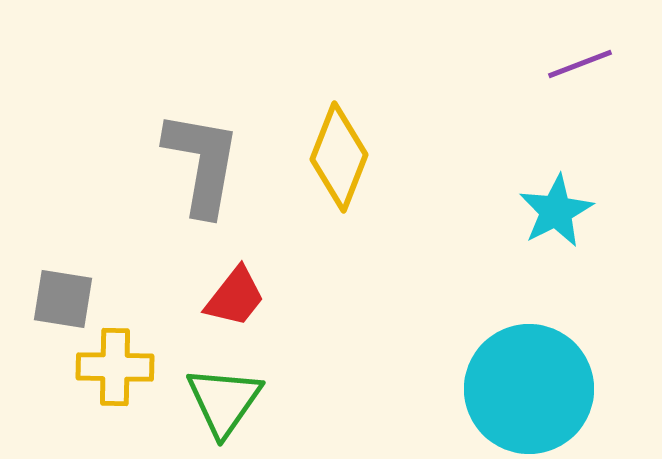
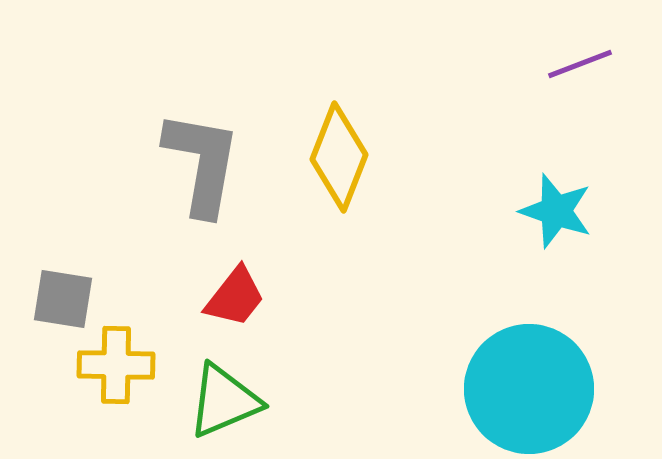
cyan star: rotated 26 degrees counterclockwise
yellow cross: moved 1 px right, 2 px up
green triangle: rotated 32 degrees clockwise
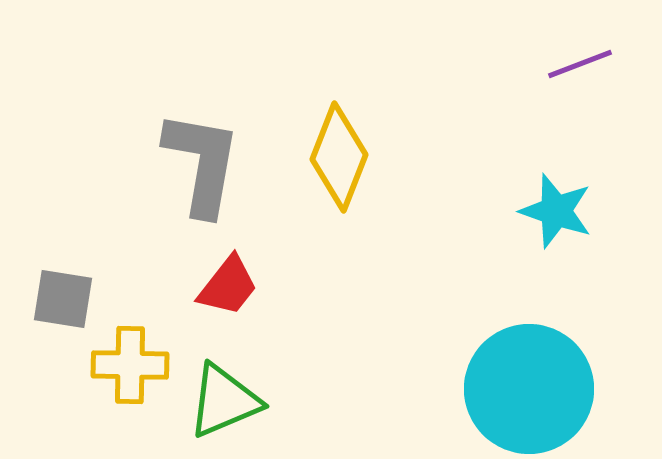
red trapezoid: moved 7 px left, 11 px up
yellow cross: moved 14 px right
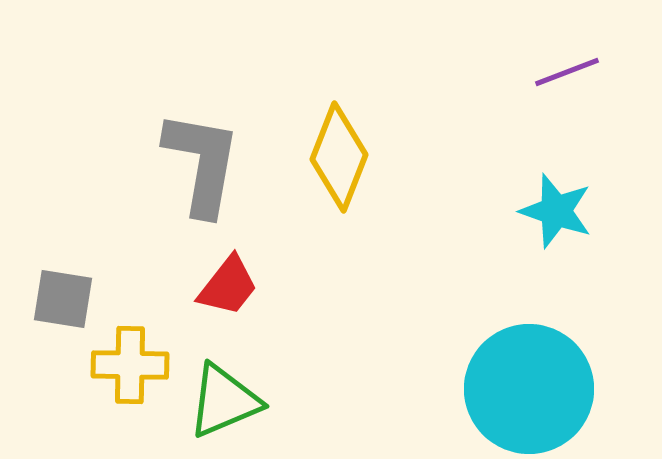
purple line: moved 13 px left, 8 px down
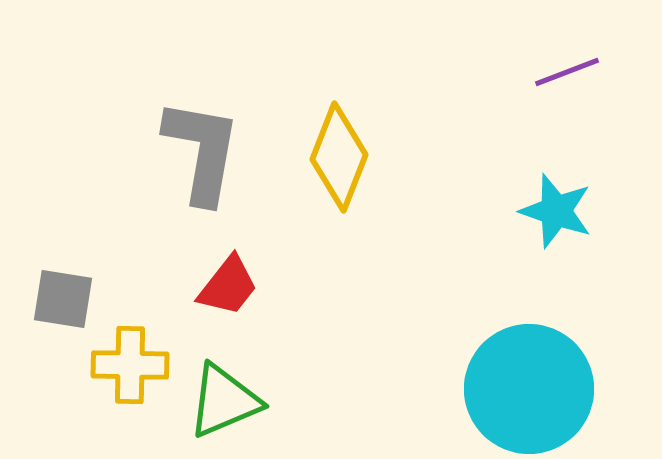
gray L-shape: moved 12 px up
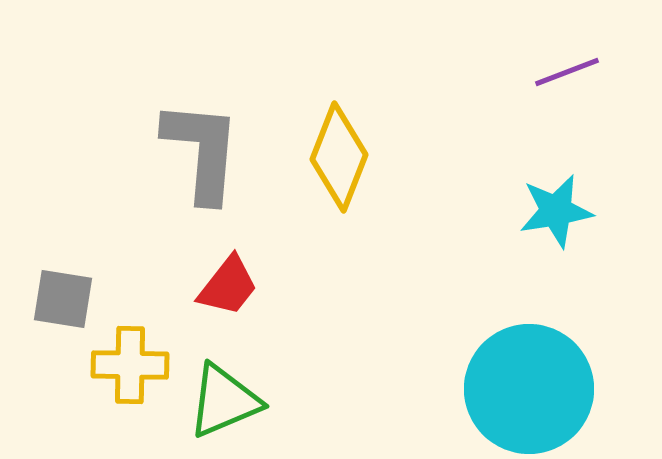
gray L-shape: rotated 5 degrees counterclockwise
cyan star: rotated 28 degrees counterclockwise
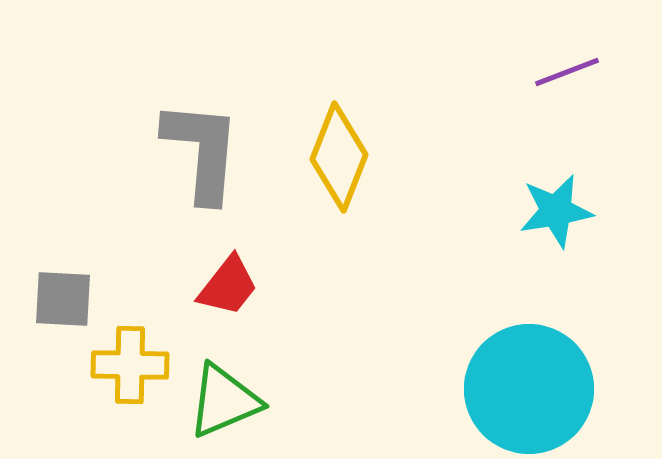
gray square: rotated 6 degrees counterclockwise
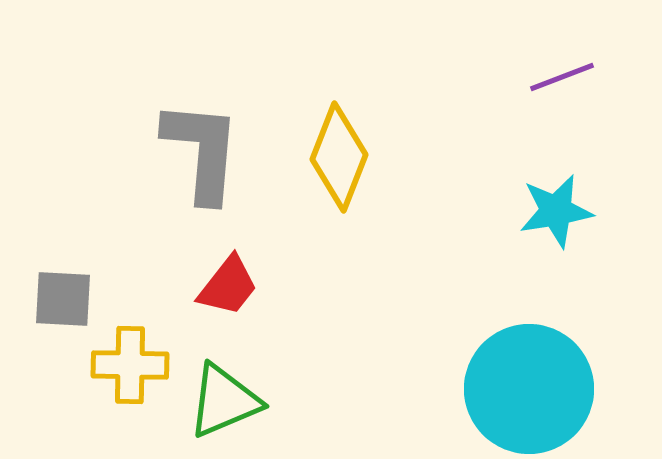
purple line: moved 5 px left, 5 px down
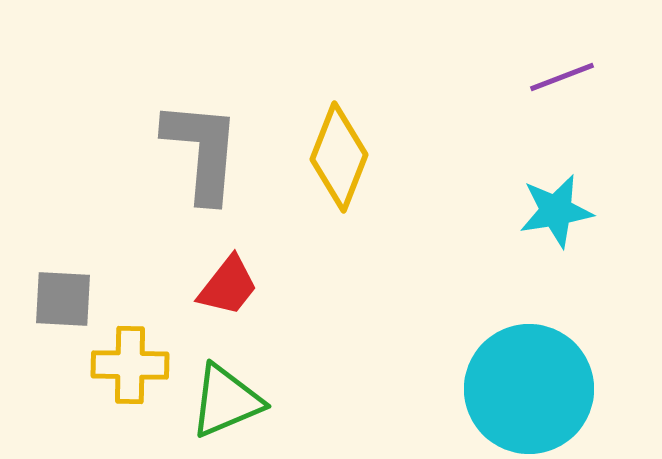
green triangle: moved 2 px right
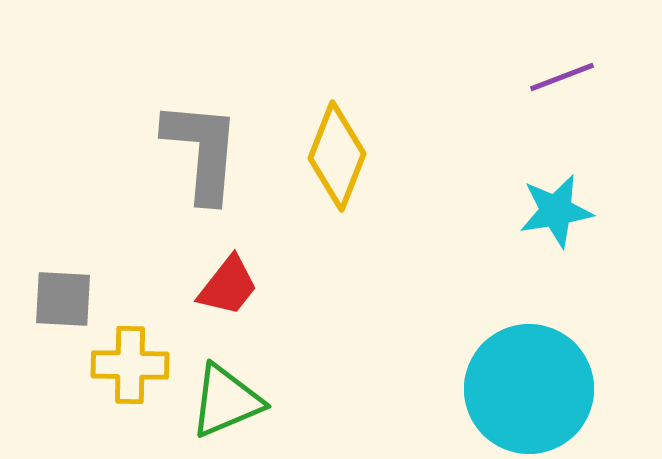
yellow diamond: moved 2 px left, 1 px up
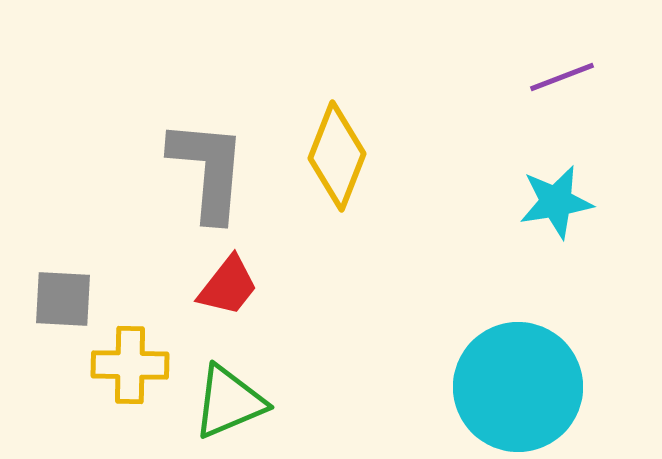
gray L-shape: moved 6 px right, 19 px down
cyan star: moved 9 px up
cyan circle: moved 11 px left, 2 px up
green triangle: moved 3 px right, 1 px down
